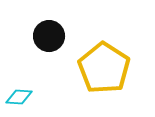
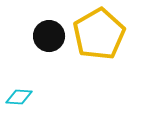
yellow pentagon: moved 5 px left, 34 px up; rotated 9 degrees clockwise
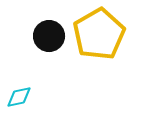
cyan diamond: rotated 16 degrees counterclockwise
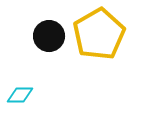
cyan diamond: moved 1 px right, 2 px up; rotated 12 degrees clockwise
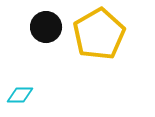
black circle: moved 3 px left, 9 px up
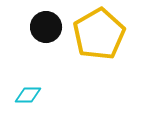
cyan diamond: moved 8 px right
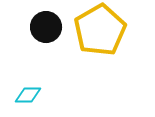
yellow pentagon: moved 1 px right, 4 px up
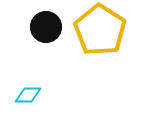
yellow pentagon: rotated 9 degrees counterclockwise
